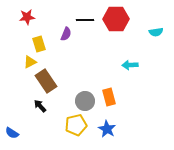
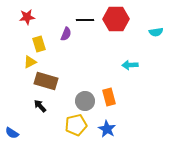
brown rectangle: rotated 40 degrees counterclockwise
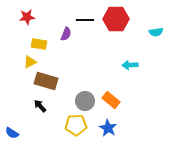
yellow rectangle: rotated 63 degrees counterclockwise
orange rectangle: moved 2 px right, 3 px down; rotated 36 degrees counterclockwise
yellow pentagon: rotated 10 degrees clockwise
blue star: moved 1 px right, 1 px up
